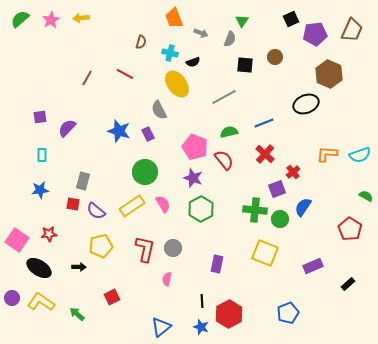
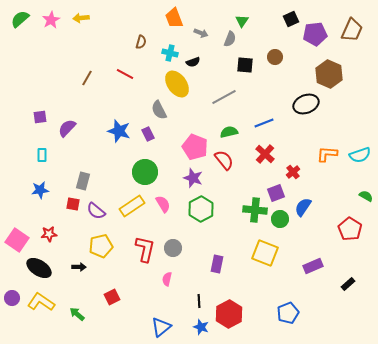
purple square at (277, 189): moved 1 px left, 4 px down
black line at (202, 301): moved 3 px left
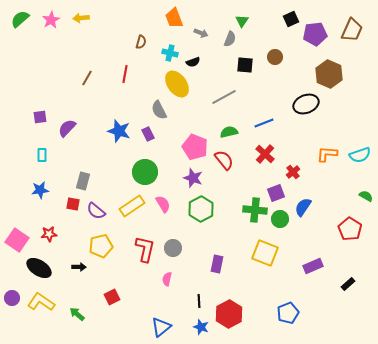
red line at (125, 74): rotated 72 degrees clockwise
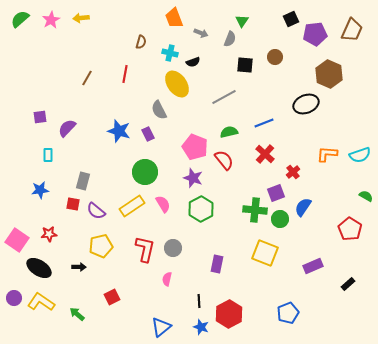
cyan rectangle at (42, 155): moved 6 px right
purple circle at (12, 298): moved 2 px right
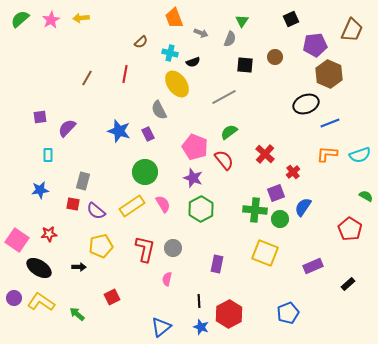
purple pentagon at (315, 34): moved 11 px down
brown semicircle at (141, 42): rotated 32 degrees clockwise
blue line at (264, 123): moved 66 px right
green semicircle at (229, 132): rotated 24 degrees counterclockwise
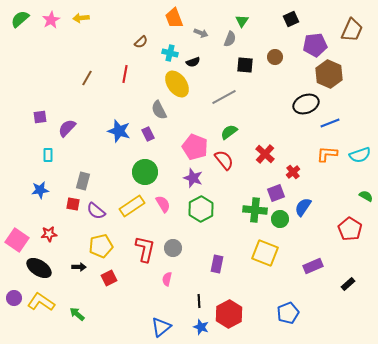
red square at (112, 297): moved 3 px left, 19 px up
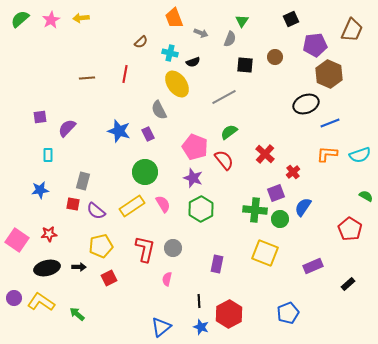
brown line at (87, 78): rotated 56 degrees clockwise
black ellipse at (39, 268): moved 8 px right; rotated 45 degrees counterclockwise
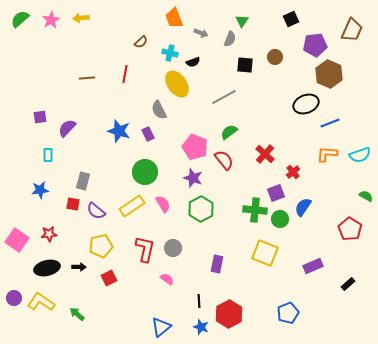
pink semicircle at (167, 279): rotated 112 degrees clockwise
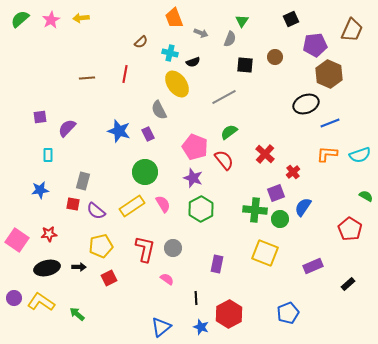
black line at (199, 301): moved 3 px left, 3 px up
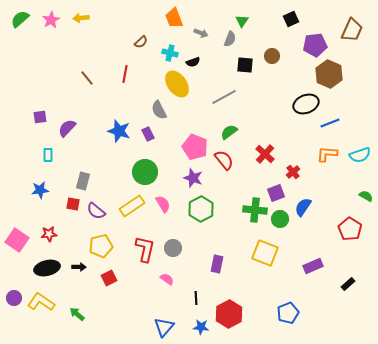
brown circle at (275, 57): moved 3 px left, 1 px up
brown line at (87, 78): rotated 56 degrees clockwise
blue triangle at (161, 327): moved 3 px right; rotated 10 degrees counterclockwise
blue star at (201, 327): rotated 14 degrees counterclockwise
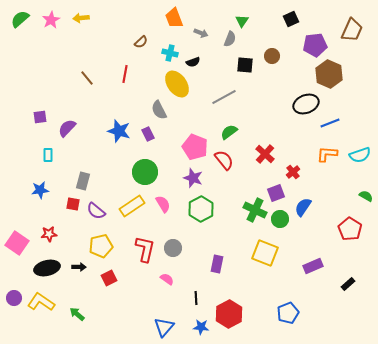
green cross at (255, 210): rotated 20 degrees clockwise
pink square at (17, 240): moved 3 px down
